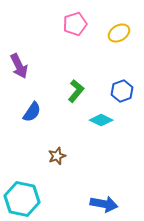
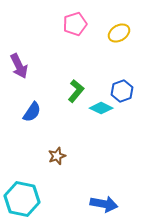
cyan diamond: moved 12 px up
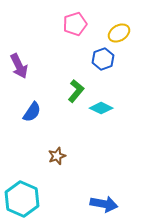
blue hexagon: moved 19 px left, 32 px up
cyan hexagon: rotated 12 degrees clockwise
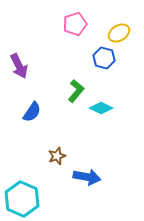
blue hexagon: moved 1 px right, 1 px up; rotated 25 degrees counterclockwise
blue arrow: moved 17 px left, 27 px up
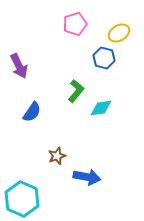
cyan diamond: rotated 35 degrees counterclockwise
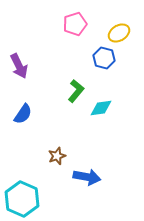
blue semicircle: moved 9 px left, 2 px down
